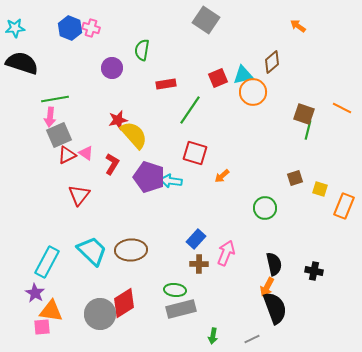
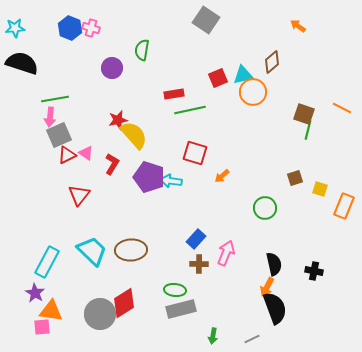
red rectangle at (166, 84): moved 8 px right, 10 px down
green line at (190, 110): rotated 44 degrees clockwise
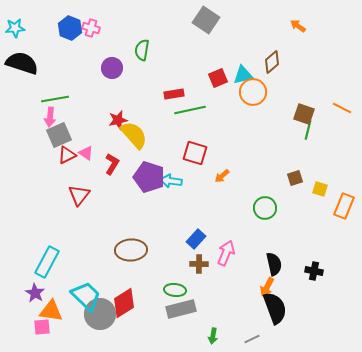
cyan trapezoid at (92, 251): moved 6 px left, 45 px down
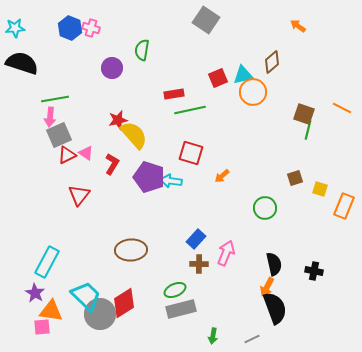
red square at (195, 153): moved 4 px left
green ellipse at (175, 290): rotated 30 degrees counterclockwise
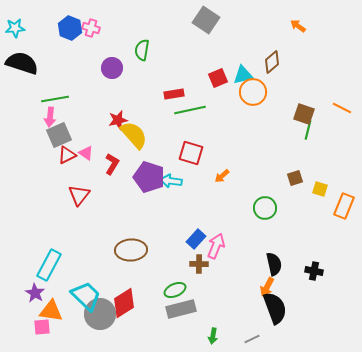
pink arrow at (226, 253): moved 10 px left, 7 px up
cyan rectangle at (47, 262): moved 2 px right, 3 px down
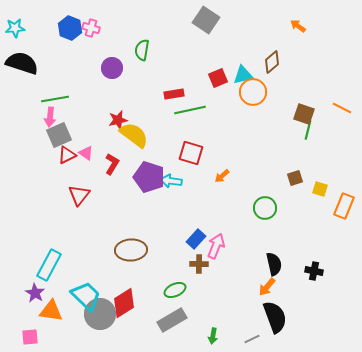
yellow semicircle at (134, 135): rotated 12 degrees counterclockwise
orange arrow at (267, 287): rotated 12 degrees clockwise
black semicircle at (275, 308): moved 9 px down
gray rectangle at (181, 309): moved 9 px left, 11 px down; rotated 16 degrees counterclockwise
pink square at (42, 327): moved 12 px left, 10 px down
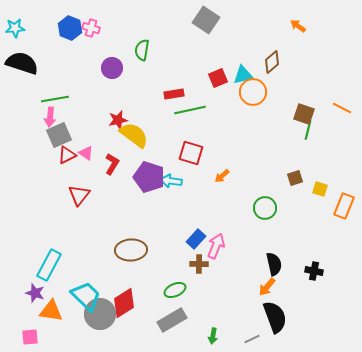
purple star at (35, 293): rotated 12 degrees counterclockwise
